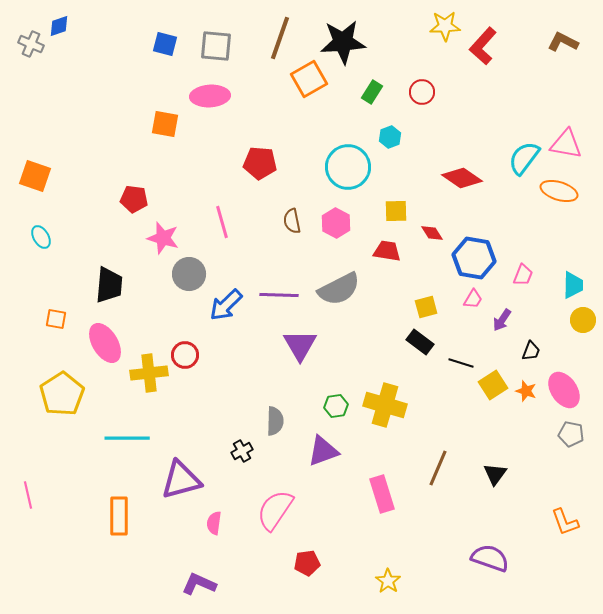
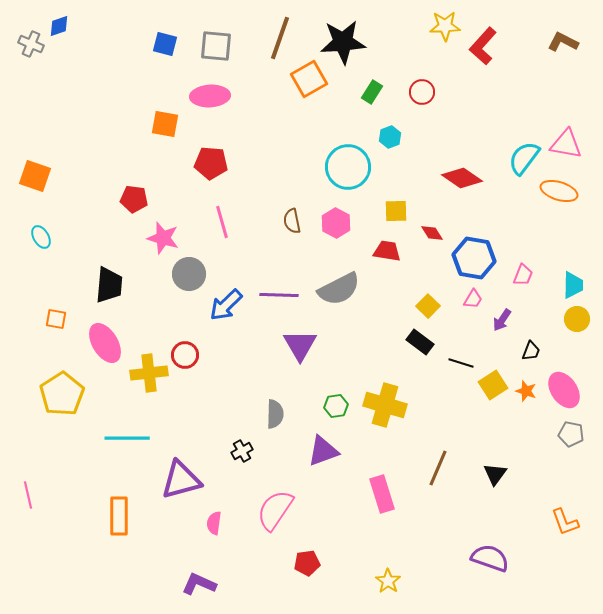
red pentagon at (260, 163): moved 49 px left
yellow square at (426, 307): moved 2 px right, 1 px up; rotated 30 degrees counterclockwise
yellow circle at (583, 320): moved 6 px left, 1 px up
gray semicircle at (275, 421): moved 7 px up
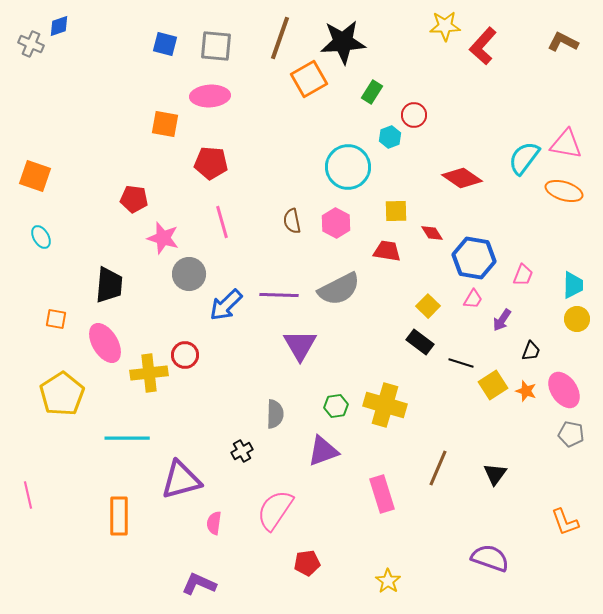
red circle at (422, 92): moved 8 px left, 23 px down
orange ellipse at (559, 191): moved 5 px right
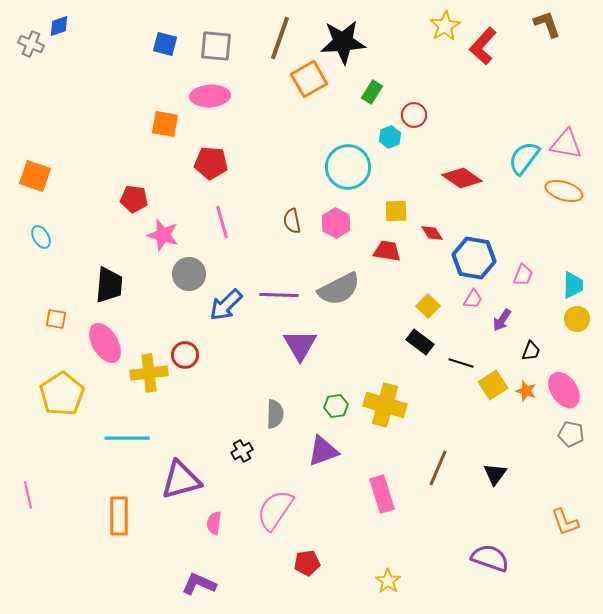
yellow star at (445, 26): rotated 28 degrees counterclockwise
brown L-shape at (563, 42): moved 16 px left, 18 px up; rotated 44 degrees clockwise
pink star at (163, 238): moved 3 px up
